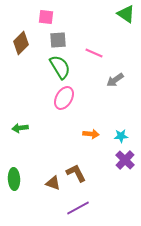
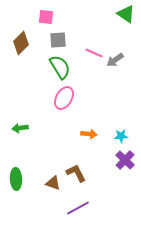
gray arrow: moved 20 px up
orange arrow: moved 2 px left
green ellipse: moved 2 px right
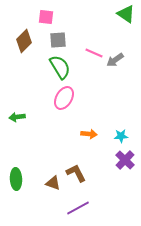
brown diamond: moved 3 px right, 2 px up
green arrow: moved 3 px left, 11 px up
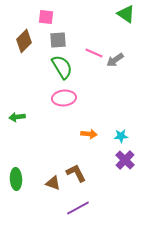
green semicircle: moved 2 px right
pink ellipse: rotated 55 degrees clockwise
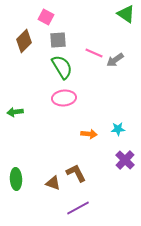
pink square: rotated 21 degrees clockwise
green arrow: moved 2 px left, 5 px up
cyan star: moved 3 px left, 7 px up
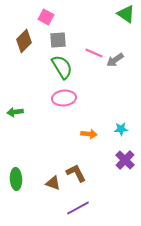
cyan star: moved 3 px right
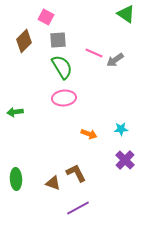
orange arrow: rotated 14 degrees clockwise
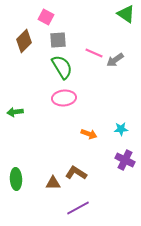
purple cross: rotated 18 degrees counterclockwise
brown L-shape: rotated 30 degrees counterclockwise
brown triangle: rotated 21 degrees counterclockwise
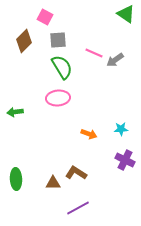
pink square: moved 1 px left
pink ellipse: moved 6 px left
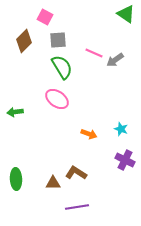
pink ellipse: moved 1 px left, 1 px down; rotated 40 degrees clockwise
cyan star: rotated 24 degrees clockwise
purple line: moved 1 px left, 1 px up; rotated 20 degrees clockwise
